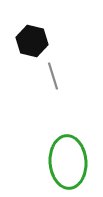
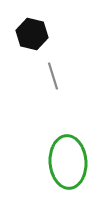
black hexagon: moved 7 px up
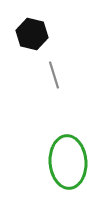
gray line: moved 1 px right, 1 px up
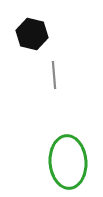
gray line: rotated 12 degrees clockwise
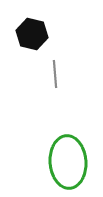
gray line: moved 1 px right, 1 px up
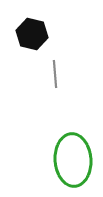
green ellipse: moved 5 px right, 2 px up
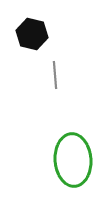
gray line: moved 1 px down
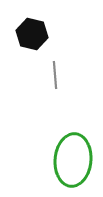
green ellipse: rotated 9 degrees clockwise
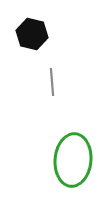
gray line: moved 3 px left, 7 px down
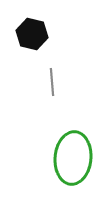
green ellipse: moved 2 px up
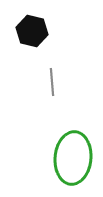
black hexagon: moved 3 px up
